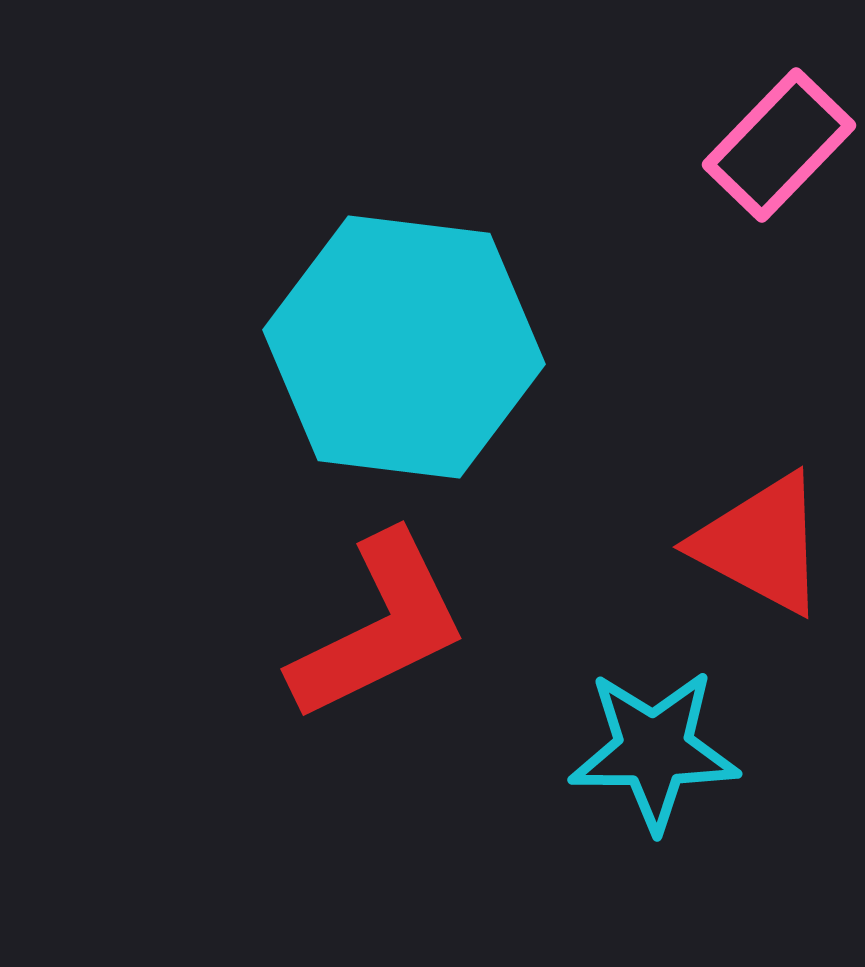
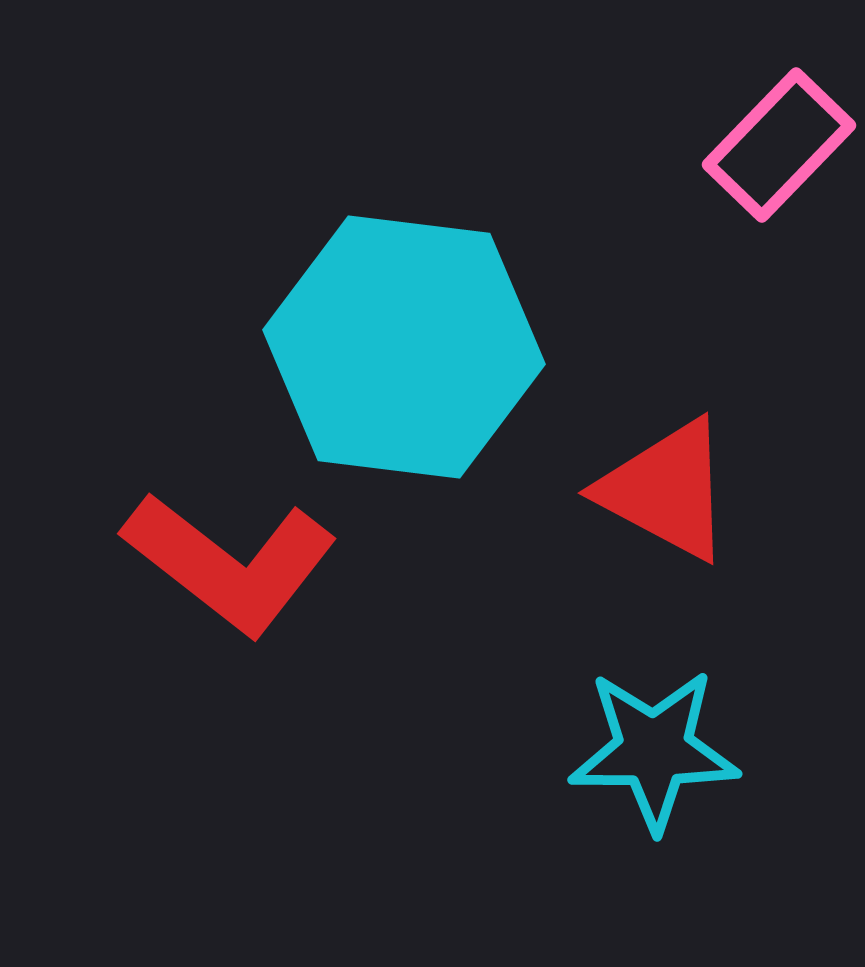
red triangle: moved 95 px left, 54 px up
red L-shape: moved 149 px left, 64 px up; rotated 64 degrees clockwise
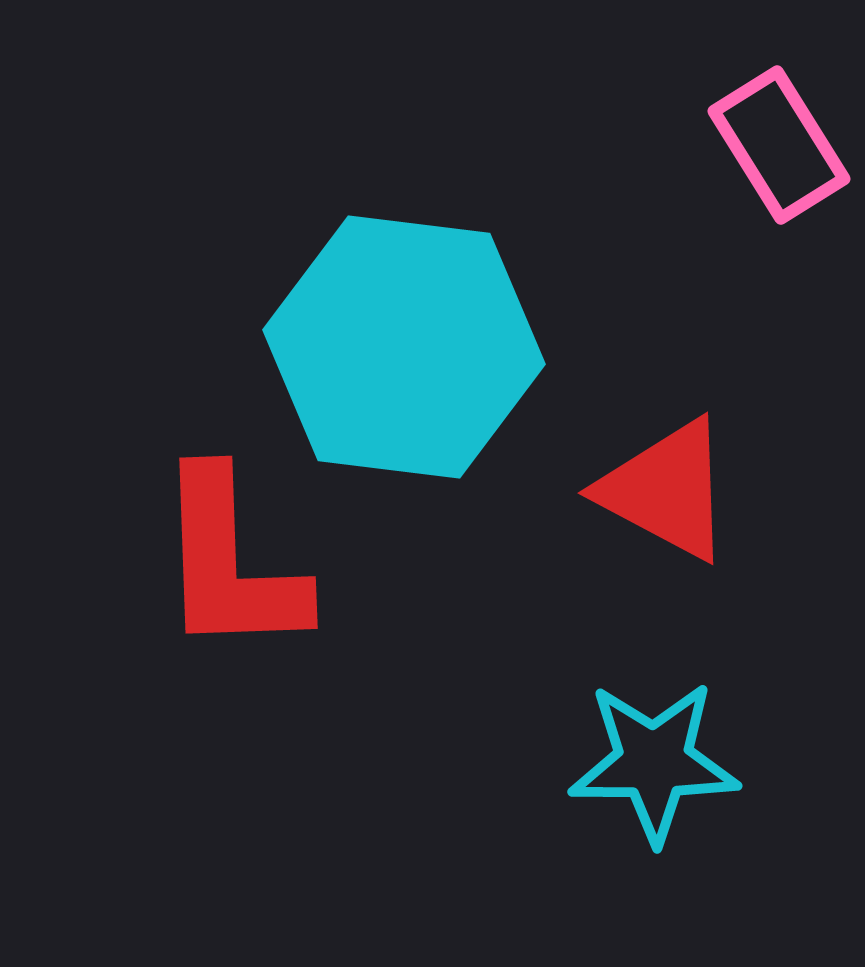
pink rectangle: rotated 76 degrees counterclockwise
red L-shape: rotated 50 degrees clockwise
cyan star: moved 12 px down
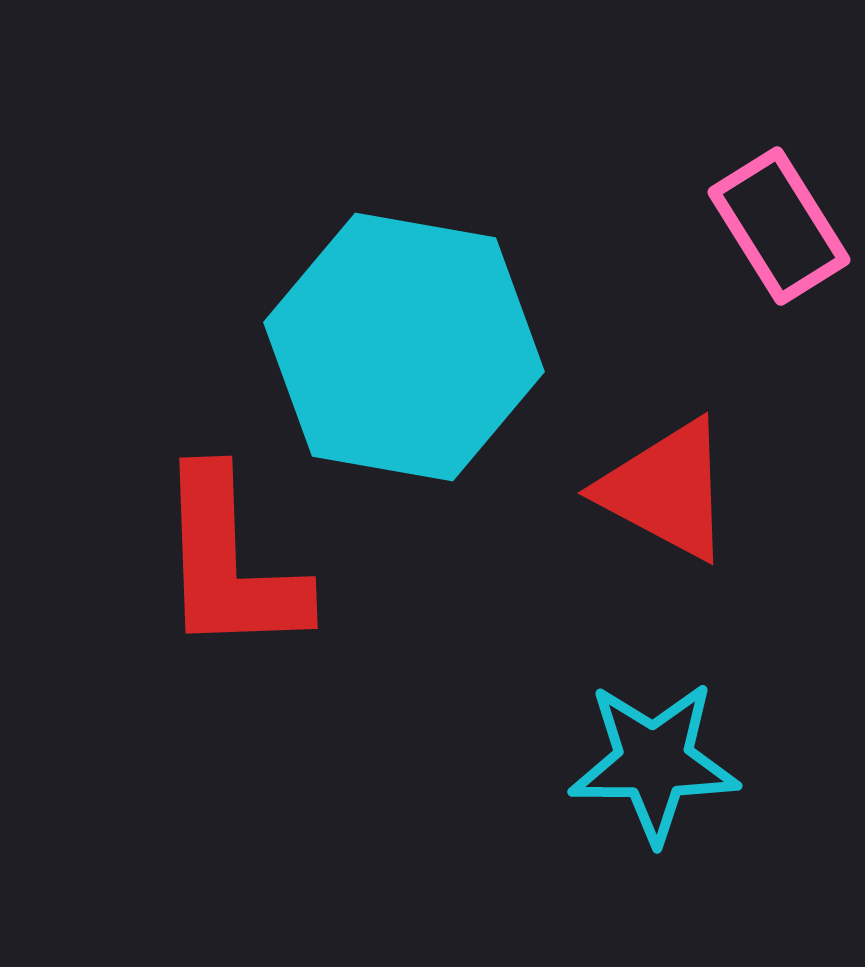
pink rectangle: moved 81 px down
cyan hexagon: rotated 3 degrees clockwise
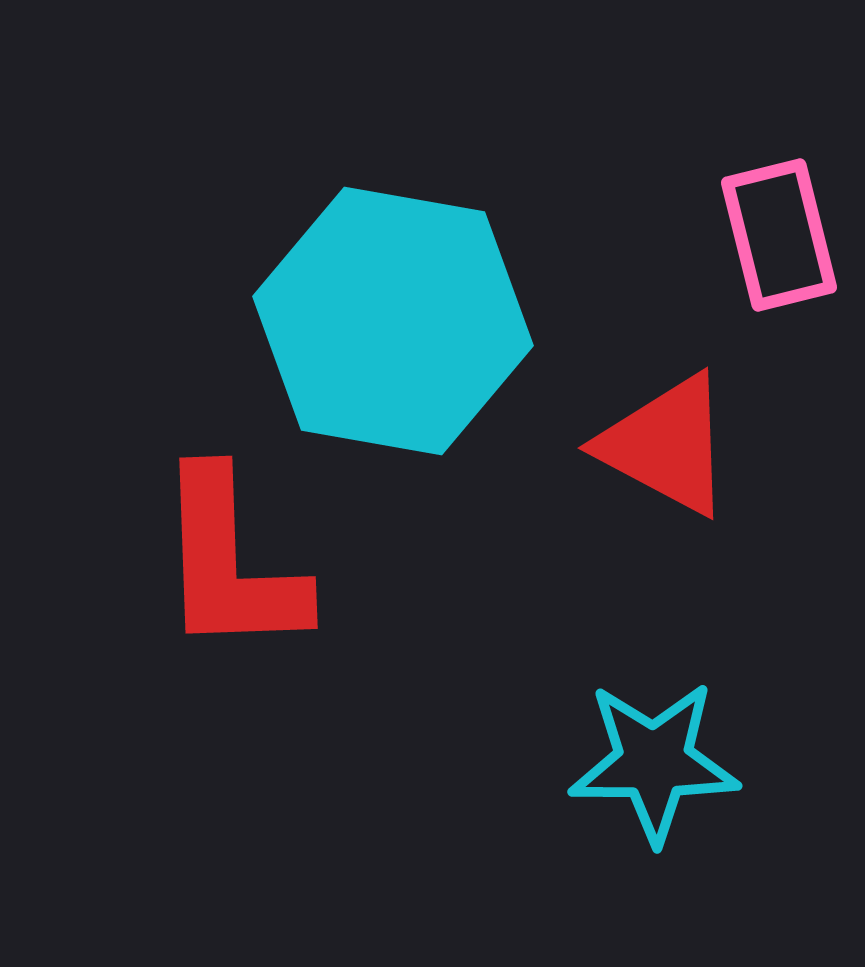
pink rectangle: moved 9 px down; rotated 18 degrees clockwise
cyan hexagon: moved 11 px left, 26 px up
red triangle: moved 45 px up
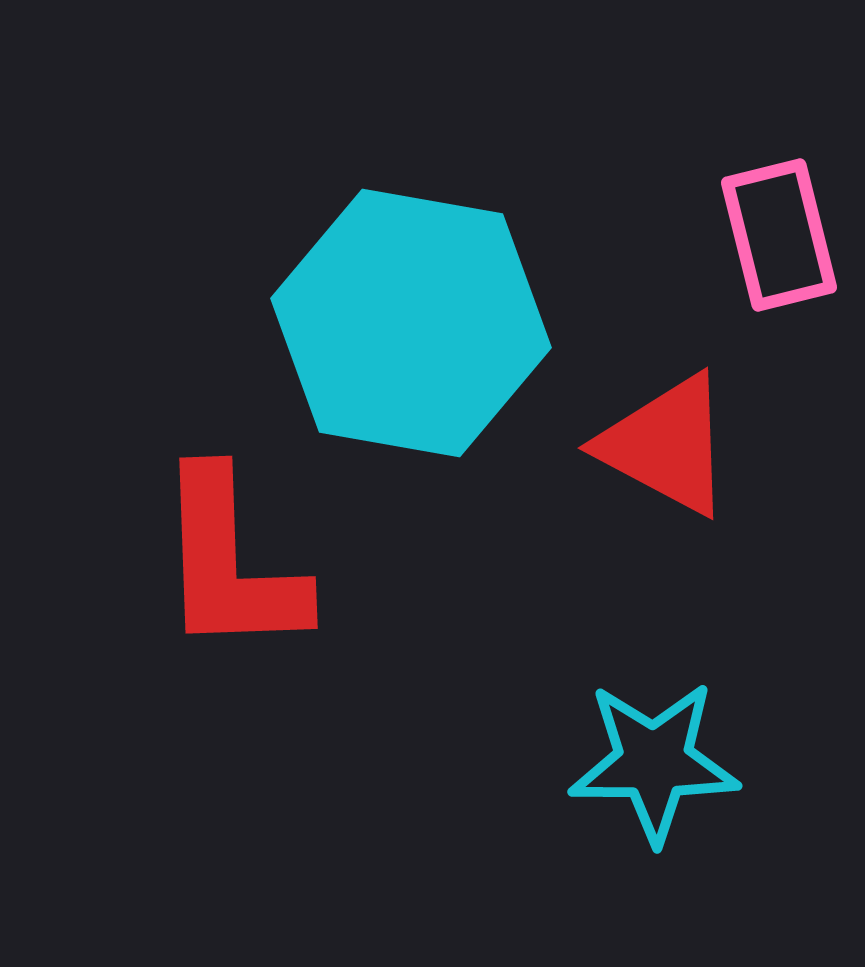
cyan hexagon: moved 18 px right, 2 px down
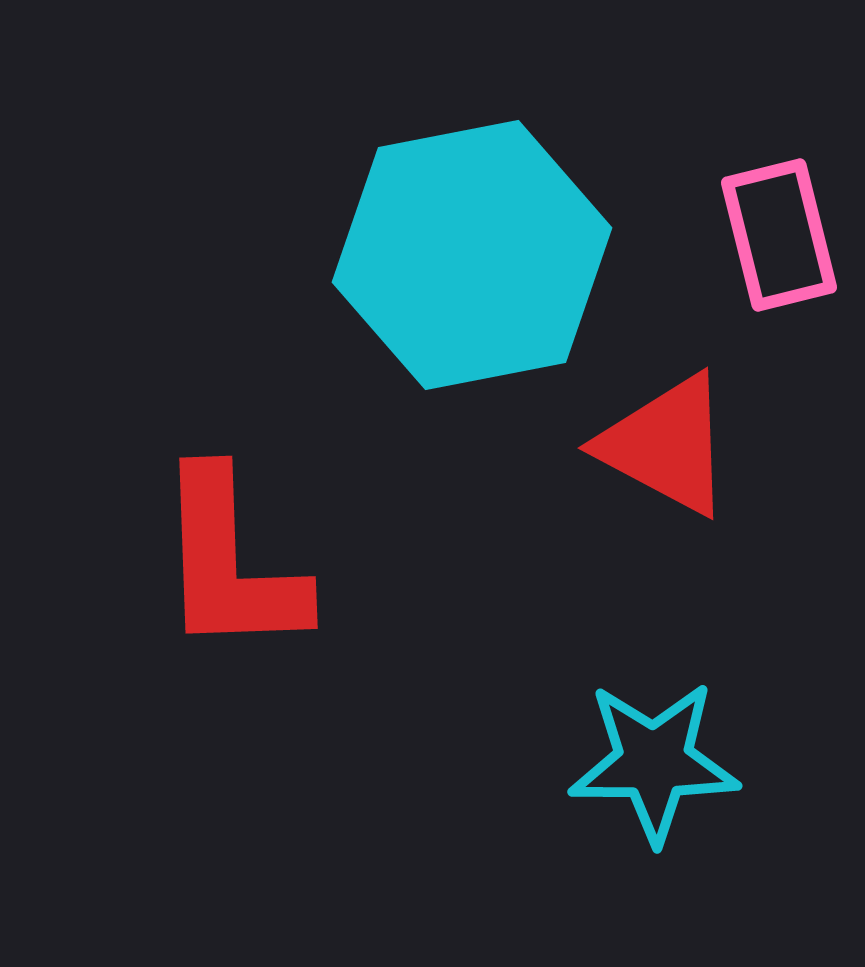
cyan hexagon: moved 61 px right, 68 px up; rotated 21 degrees counterclockwise
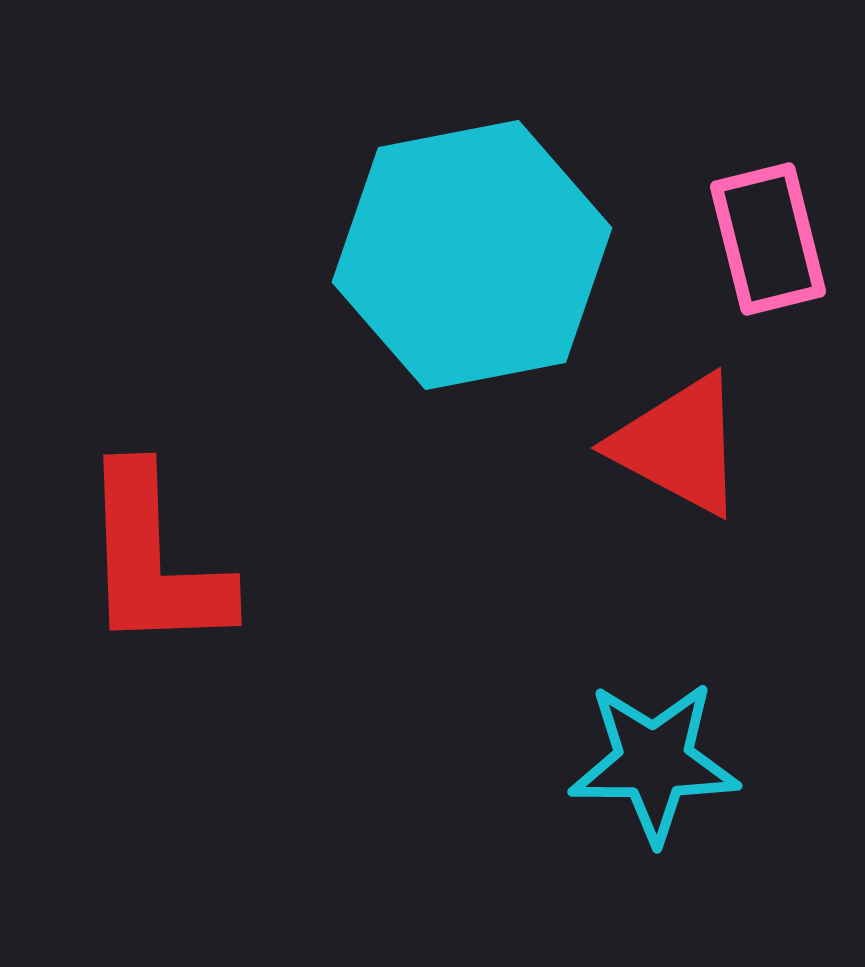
pink rectangle: moved 11 px left, 4 px down
red triangle: moved 13 px right
red L-shape: moved 76 px left, 3 px up
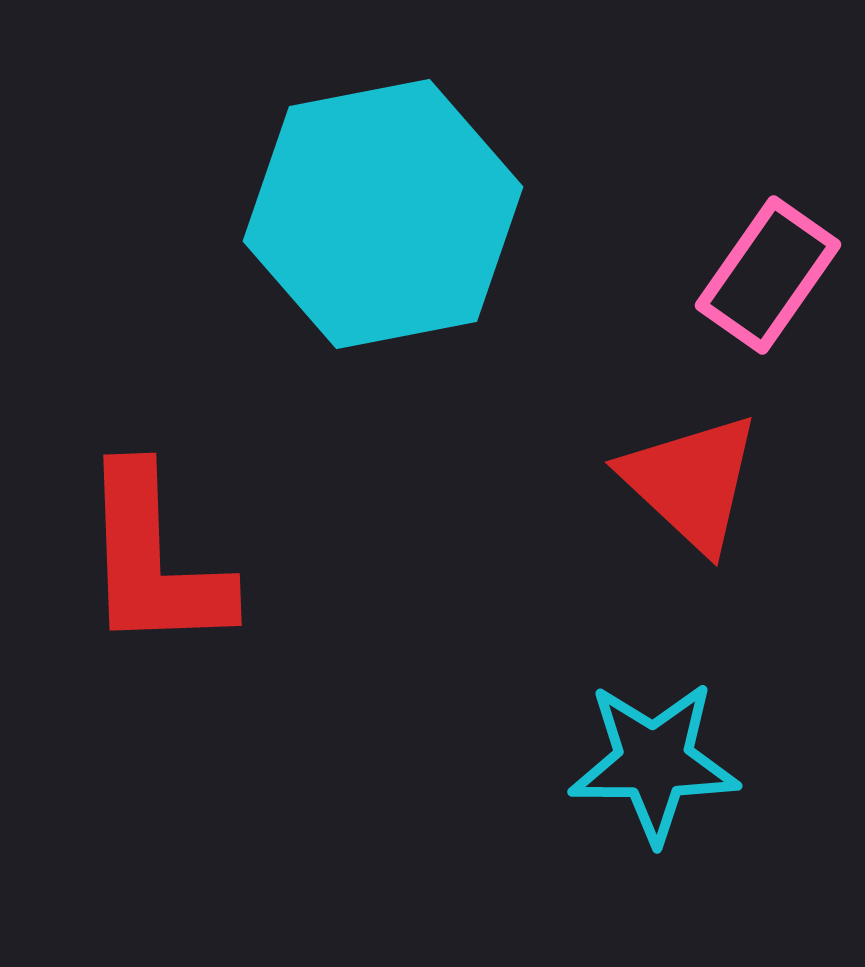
pink rectangle: moved 36 px down; rotated 49 degrees clockwise
cyan hexagon: moved 89 px left, 41 px up
red triangle: moved 12 px right, 37 px down; rotated 15 degrees clockwise
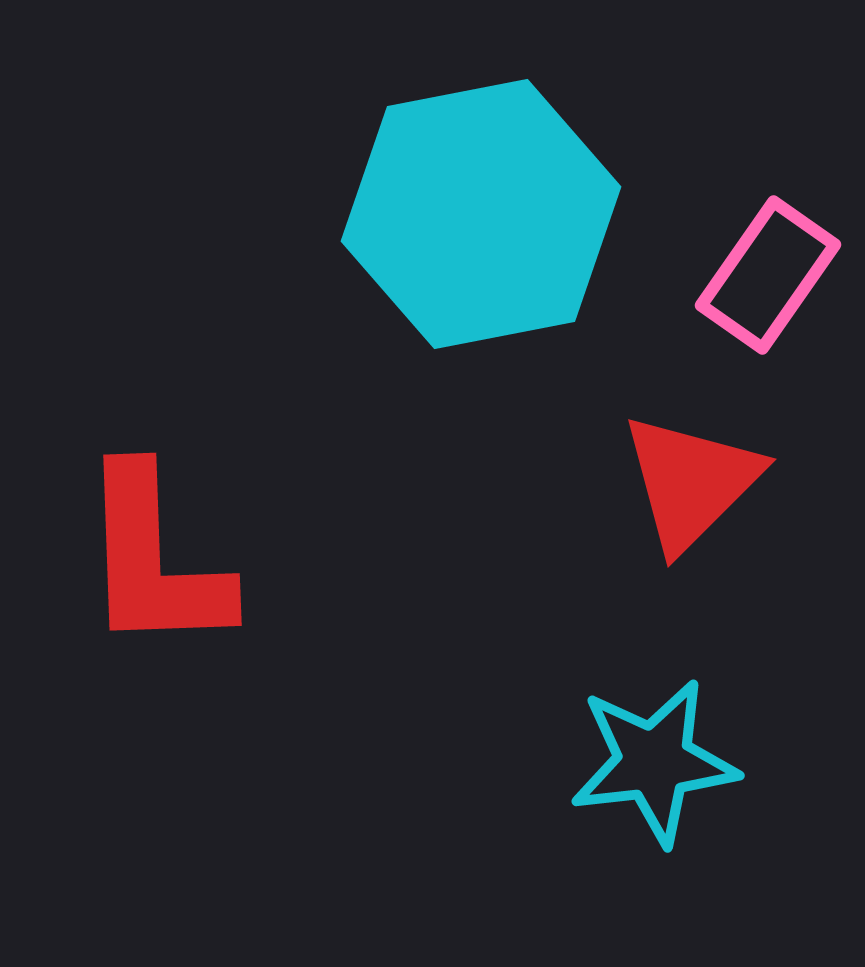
cyan hexagon: moved 98 px right
red triangle: rotated 32 degrees clockwise
cyan star: rotated 7 degrees counterclockwise
